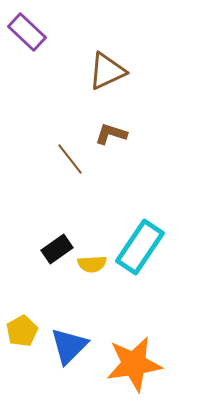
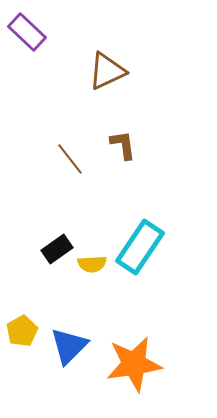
brown L-shape: moved 12 px right, 11 px down; rotated 64 degrees clockwise
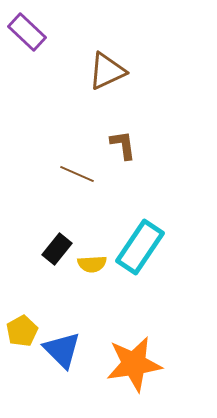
brown line: moved 7 px right, 15 px down; rotated 28 degrees counterclockwise
black rectangle: rotated 16 degrees counterclockwise
blue triangle: moved 7 px left, 4 px down; rotated 30 degrees counterclockwise
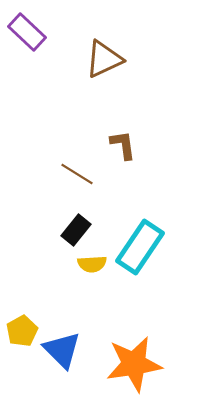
brown triangle: moved 3 px left, 12 px up
brown line: rotated 8 degrees clockwise
black rectangle: moved 19 px right, 19 px up
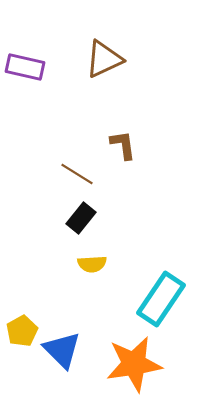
purple rectangle: moved 2 px left, 35 px down; rotated 30 degrees counterclockwise
black rectangle: moved 5 px right, 12 px up
cyan rectangle: moved 21 px right, 52 px down
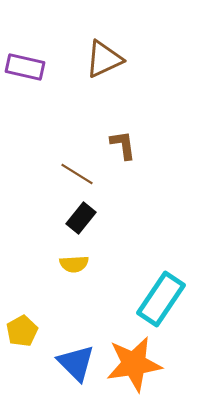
yellow semicircle: moved 18 px left
blue triangle: moved 14 px right, 13 px down
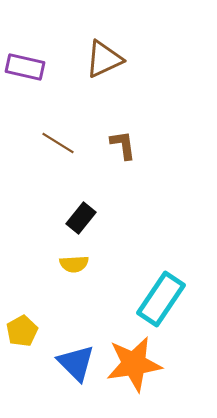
brown line: moved 19 px left, 31 px up
